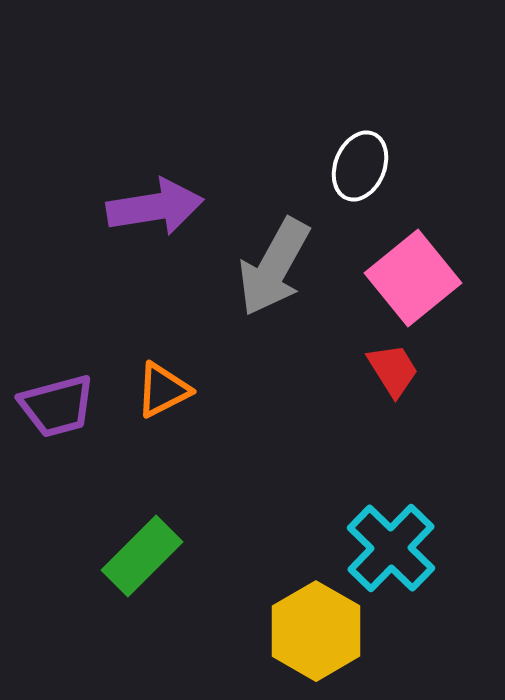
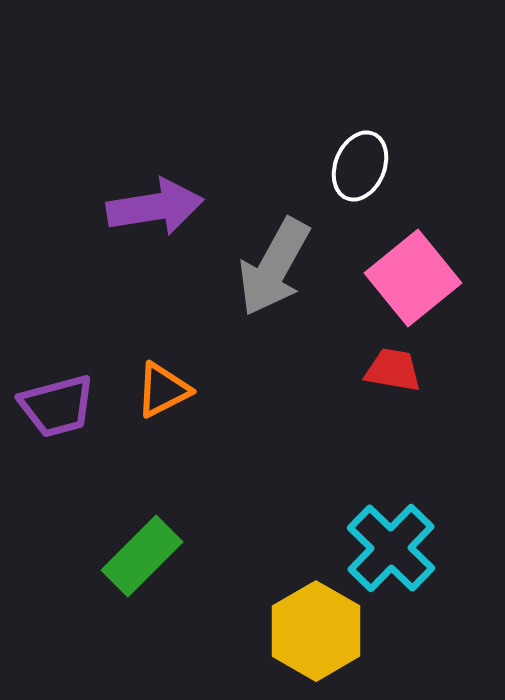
red trapezoid: rotated 48 degrees counterclockwise
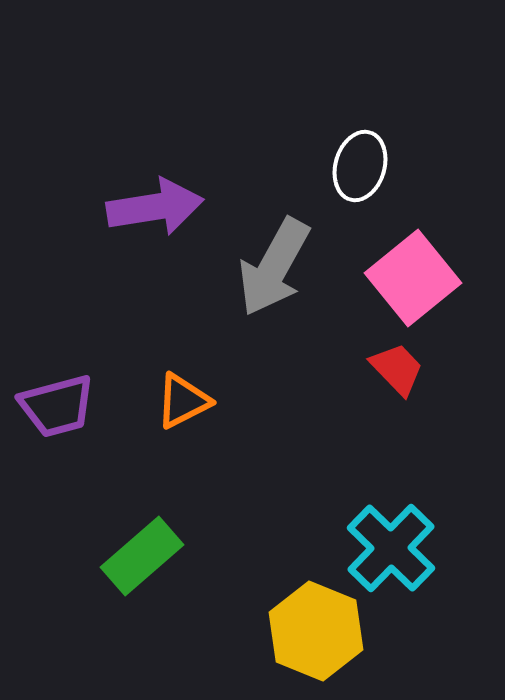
white ellipse: rotated 6 degrees counterclockwise
red trapezoid: moved 4 px right, 1 px up; rotated 36 degrees clockwise
orange triangle: moved 20 px right, 11 px down
green rectangle: rotated 4 degrees clockwise
yellow hexagon: rotated 8 degrees counterclockwise
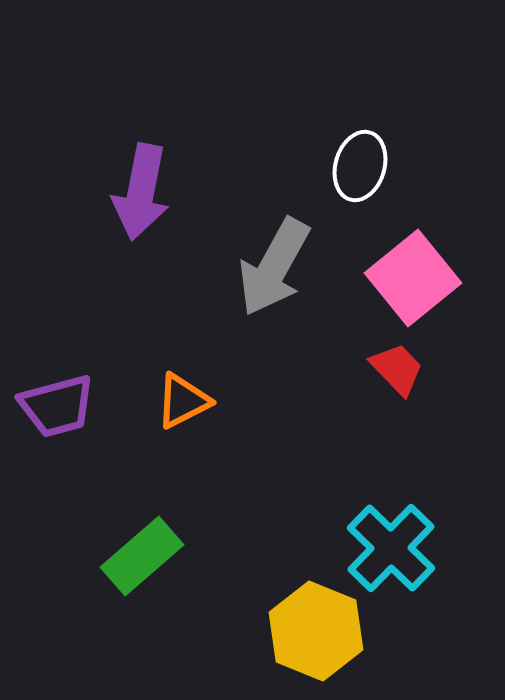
purple arrow: moved 14 px left, 15 px up; rotated 110 degrees clockwise
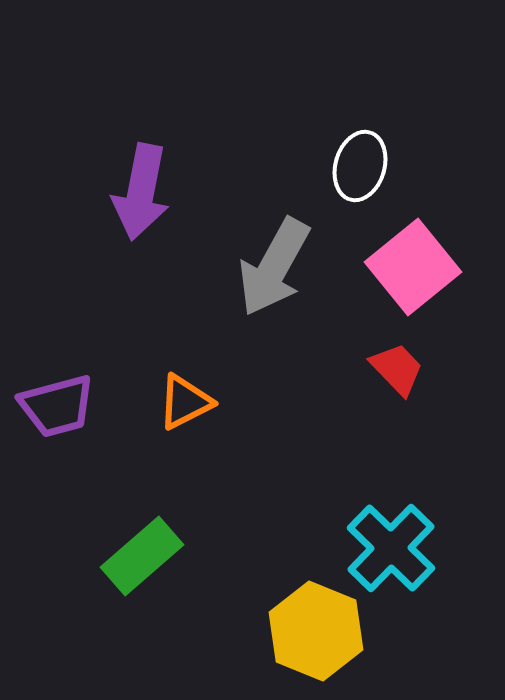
pink square: moved 11 px up
orange triangle: moved 2 px right, 1 px down
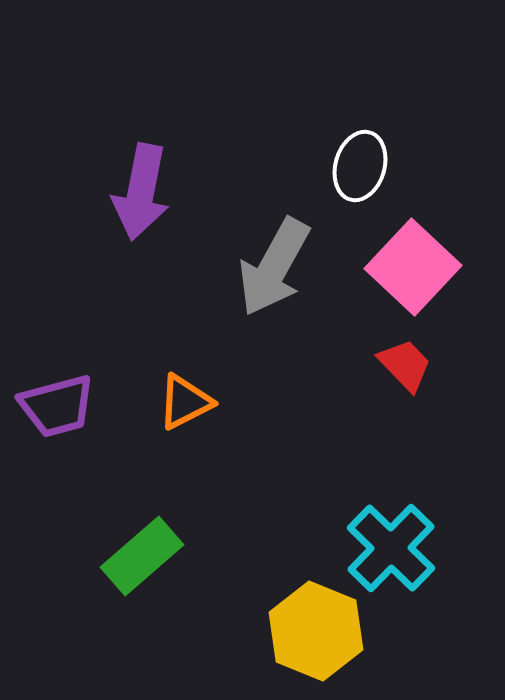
pink square: rotated 8 degrees counterclockwise
red trapezoid: moved 8 px right, 4 px up
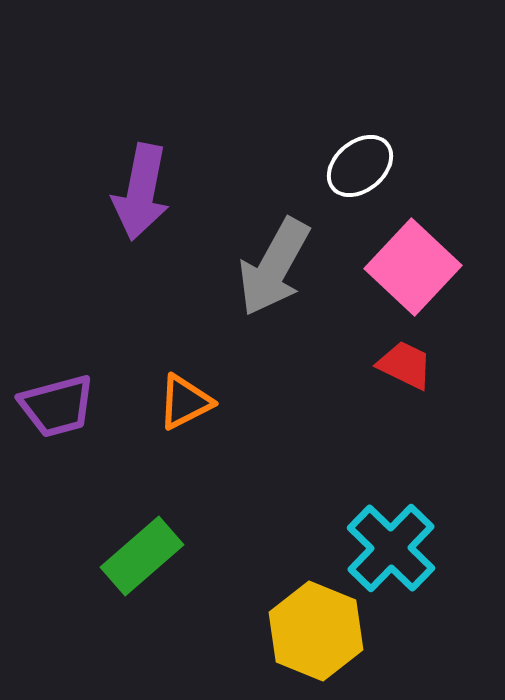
white ellipse: rotated 34 degrees clockwise
red trapezoid: rotated 20 degrees counterclockwise
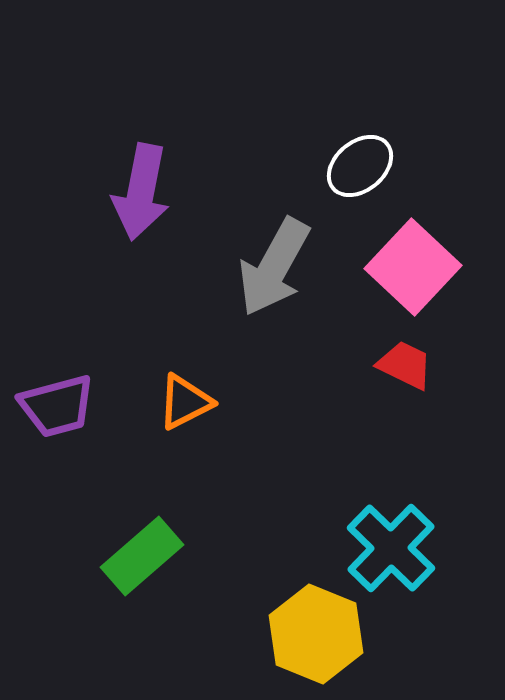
yellow hexagon: moved 3 px down
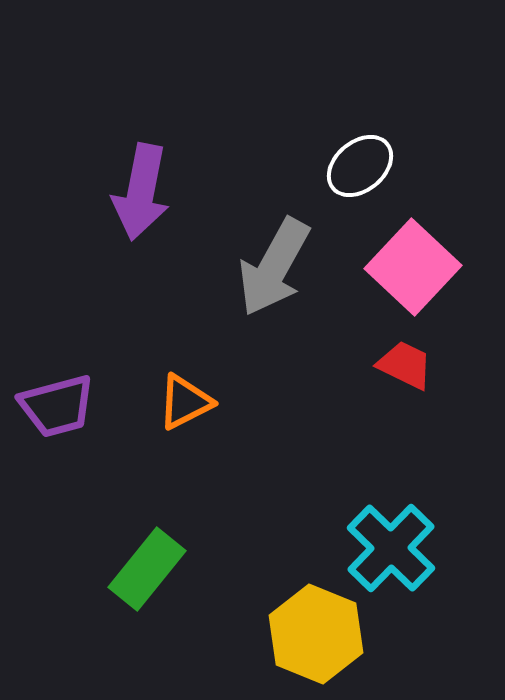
green rectangle: moved 5 px right, 13 px down; rotated 10 degrees counterclockwise
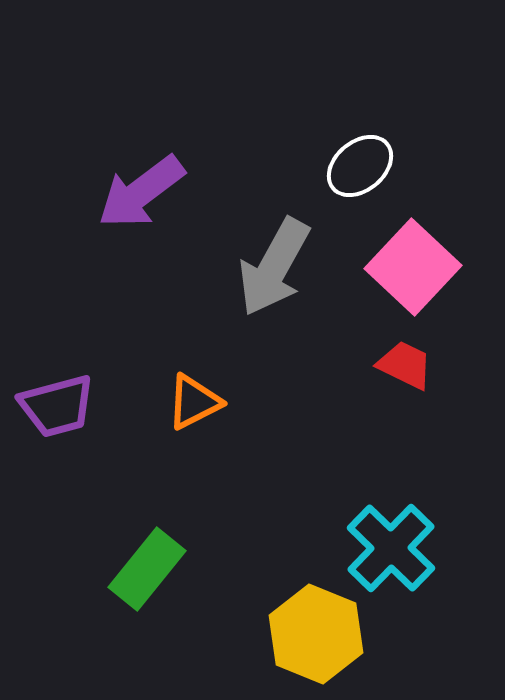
purple arrow: rotated 42 degrees clockwise
orange triangle: moved 9 px right
